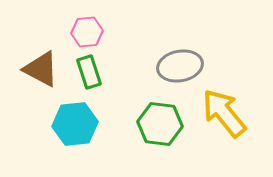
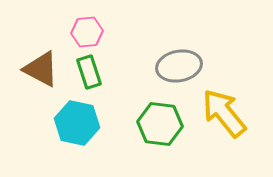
gray ellipse: moved 1 px left
cyan hexagon: moved 2 px right, 1 px up; rotated 18 degrees clockwise
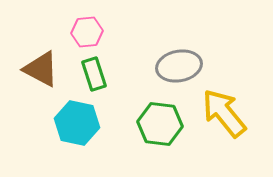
green rectangle: moved 5 px right, 2 px down
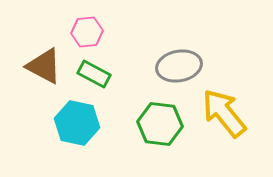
brown triangle: moved 3 px right, 3 px up
green rectangle: rotated 44 degrees counterclockwise
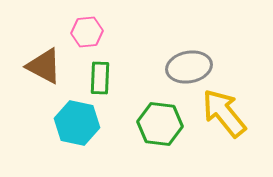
gray ellipse: moved 10 px right, 1 px down
green rectangle: moved 6 px right, 4 px down; rotated 64 degrees clockwise
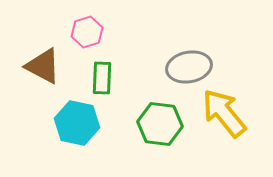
pink hexagon: rotated 12 degrees counterclockwise
brown triangle: moved 1 px left
green rectangle: moved 2 px right
